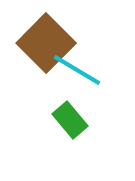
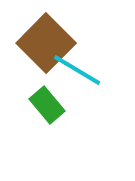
green rectangle: moved 23 px left, 15 px up
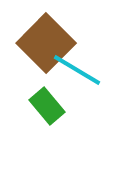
green rectangle: moved 1 px down
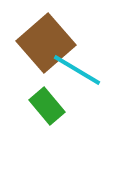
brown square: rotated 4 degrees clockwise
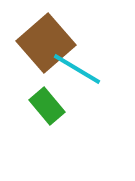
cyan line: moved 1 px up
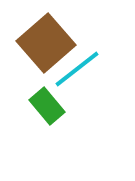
cyan line: rotated 69 degrees counterclockwise
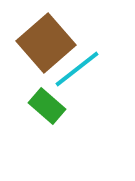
green rectangle: rotated 9 degrees counterclockwise
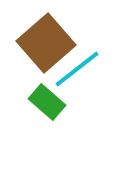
green rectangle: moved 4 px up
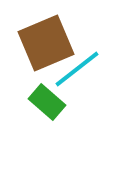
brown square: rotated 18 degrees clockwise
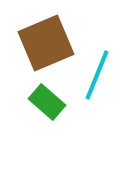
cyan line: moved 20 px right, 6 px down; rotated 30 degrees counterclockwise
